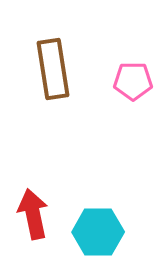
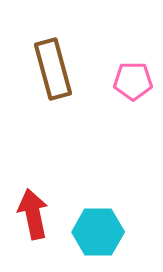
brown rectangle: rotated 6 degrees counterclockwise
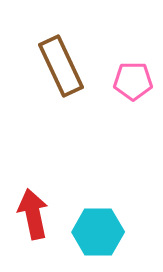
brown rectangle: moved 8 px right, 3 px up; rotated 10 degrees counterclockwise
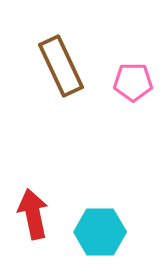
pink pentagon: moved 1 px down
cyan hexagon: moved 2 px right
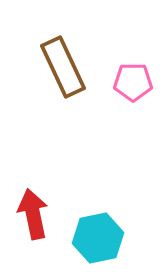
brown rectangle: moved 2 px right, 1 px down
cyan hexagon: moved 2 px left, 6 px down; rotated 12 degrees counterclockwise
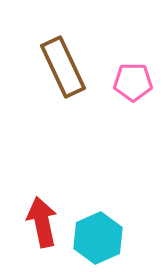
red arrow: moved 9 px right, 8 px down
cyan hexagon: rotated 12 degrees counterclockwise
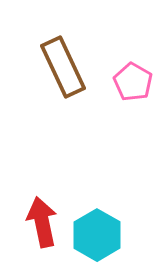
pink pentagon: rotated 30 degrees clockwise
cyan hexagon: moved 1 px left, 3 px up; rotated 6 degrees counterclockwise
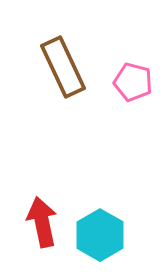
pink pentagon: rotated 15 degrees counterclockwise
cyan hexagon: moved 3 px right
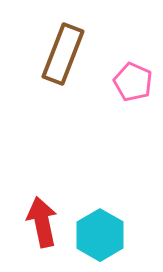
brown rectangle: moved 13 px up; rotated 46 degrees clockwise
pink pentagon: rotated 9 degrees clockwise
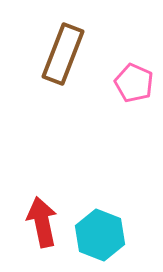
pink pentagon: moved 1 px right, 1 px down
cyan hexagon: rotated 9 degrees counterclockwise
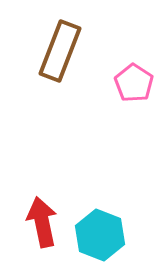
brown rectangle: moved 3 px left, 3 px up
pink pentagon: rotated 9 degrees clockwise
